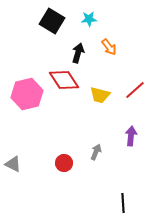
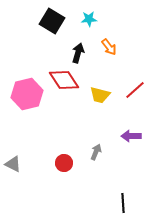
purple arrow: rotated 96 degrees counterclockwise
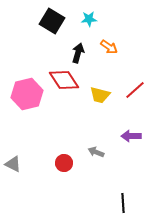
orange arrow: rotated 18 degrees counterclockwise
gray arrow: rotated 91 degrees counterclockwise
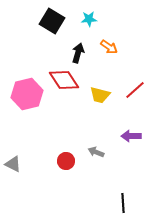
red circle: moved 2 px right, 2 px up
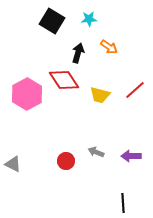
pink hexagon: rotated 16 degrees counterclockwise
purple arrow: moved 20 px down
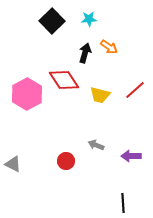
black square: rotated 15 degrees clockwise
black arrow: moved 7 px right
gray arrow: moved 7 px up
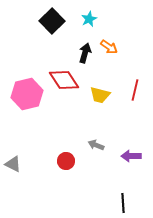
cyan star: rotated 21 degrees counterclockwise
red line: rotated 35 degrees counterclockwise
pink hexagon: rotated 16 degrees clockwise
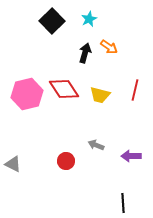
red diamond: moved 9 px down
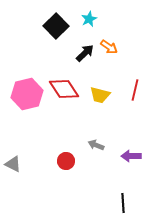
black square: moved 4 px right, 5 px down
black arrow: rotated 30 degrees clockwise
